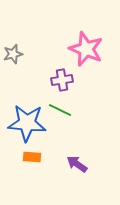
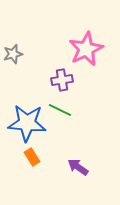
pink star: rotated 24 degrees clockwise
orange rectangle: rotated 54 degrees clockwise
purple arrow: moved 1 px right, 3 px down
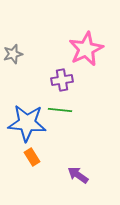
green line: rotated 20 degrees counterclockwise
purple arrow: moved 8 px down
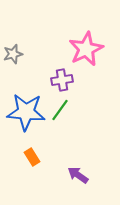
green line: rotated 60 degrees counterclockwise
blue star: moved 1 px left, 11 px up
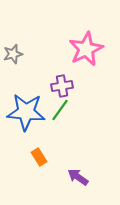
purple cross: moved 6 px down
orange rectangle: moved 7 px right
purple arrow: moved 2 px down
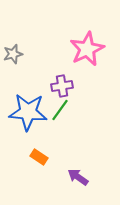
pink star: moved 1 px right
blue star: moved 2 px right
orange rectangle: rotated 24 degrees counterclockwise
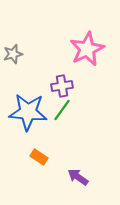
green line: moved 2 px right
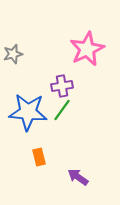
orange rectangle: rotated 42 degrees clockwise
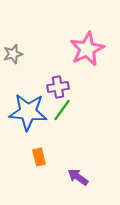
purple cross: moved 4 px left, 1 px down
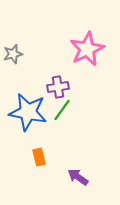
blue star: rotated 6 degrees clockwise
